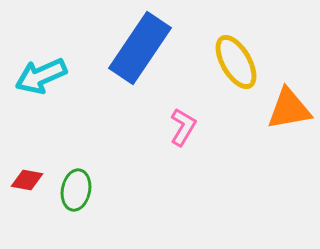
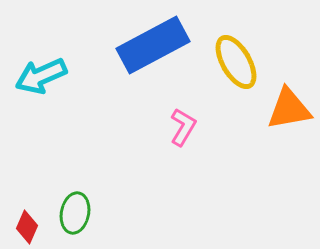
blue rectangle: moved 13 px right, 3 px up; rotated 28 degrees clockwise
red diamond: moved 47 px down; rotated 76 degrees counterclockwise
green ellipse: moved 1 px left, 23 px down
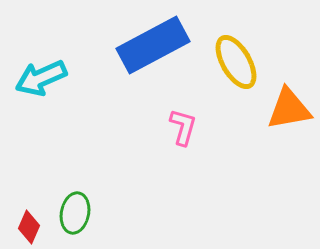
cyan arrow: moved 2 px down
pink L-shape: rotated 15 degrees counterclockwise
red diamond: moved 2 px right
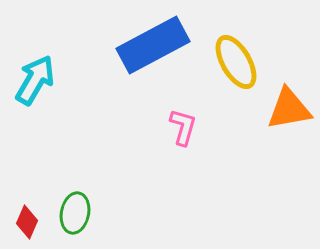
cyan arrow: moved 6 px left, 2 px down; rotated 144 degrees clockwise
red diamond: moved 2 px left, 5 px up
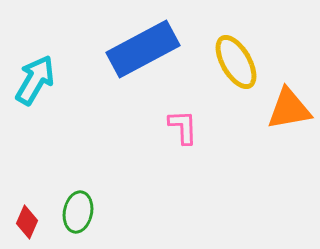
blue rectangle: moved 10 px left, 4 px down
pink L-shape: rotated 18 degrees counterclockwise
green ellipse: moved 3 px right, 1 px up
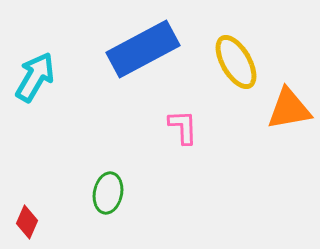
cyan arrow: moved 3 px up
green ellipse: moved 30 px right, 19 px up
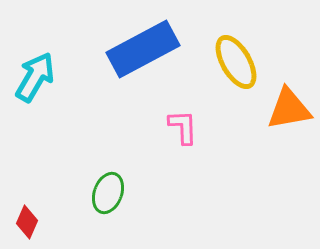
green ellipse: rotated 9 degrees clockwise
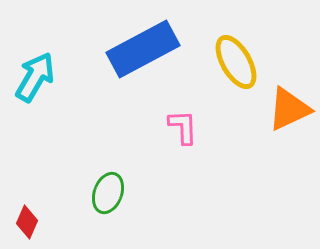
orange triangle: rotated 15 degrees counterclockwise
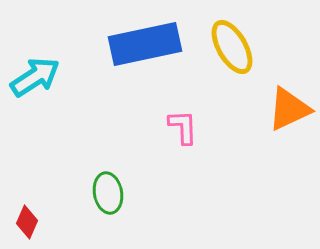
blue rectangle: moved 2 px right, 5 px up; rotated 16 degrees clockwise
yellow ellipse: moved 4 px left, 15 px up
cyan arrow: rotated 27 degrees clockwise
green ellipse: rotated 30 degrees counterclockwise
